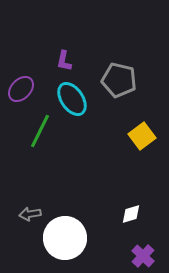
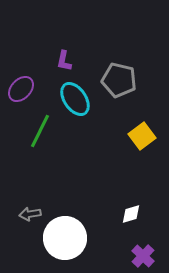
cyan ellipse: moved 3 px right
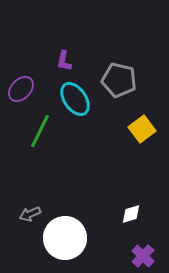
yellow square: moved 7 px up
gray arrow: rotated 15 degrees counterclockwise
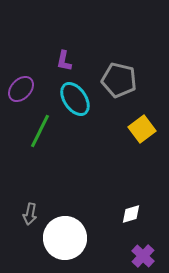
gray arrow: rotated 55 degrees counterclockwise
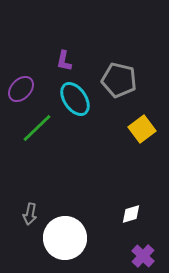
green line: moved 3 px left, 3 px up; rotated 20 degrees clockwise
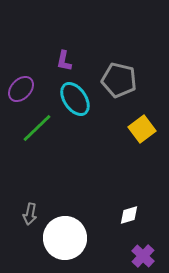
white diamond: moved 2 px left, 1 px down
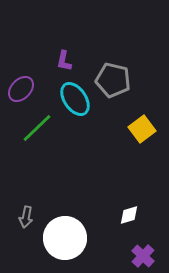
gray pentagon: moved 6 px left
gray arrow: moved 4 px left, 3 px down
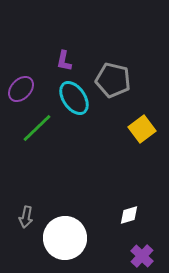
cyan ellipse: moved 1 px left, 1 px up
purple cross: moved 1 px left
